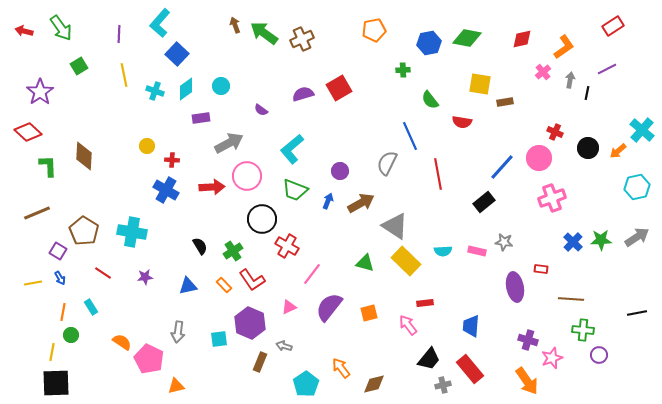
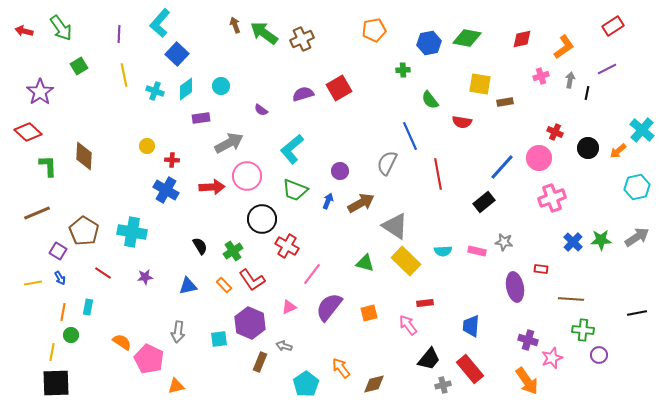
pink cross at (543, 72): moved 2 px left, 4 px down; rotated 21 degrees clockwise
cyan rectangle at (91, 307): moved 3 px left; rotated 42 degrees clockwise
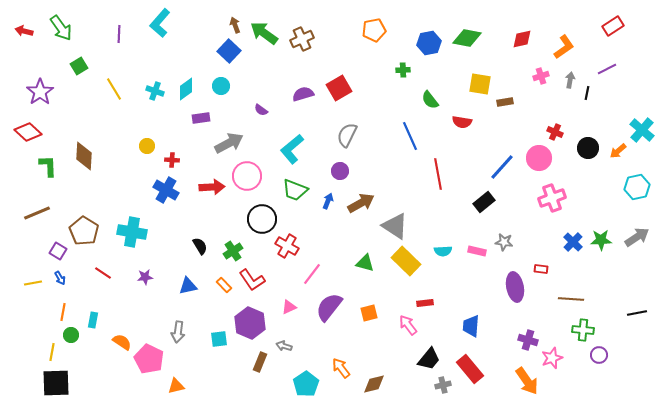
blue square at (177, 54): moved 52 px right, 3 px up
yellow line at (124, 75): moved 10 px left, 14 px down; rotated 20 degrees counterclockwise
gray semicircle at (387, 163): moved 40 px left, 28 px up
cyan rectangle at (88, 307): moved 5 px right, 13 px down
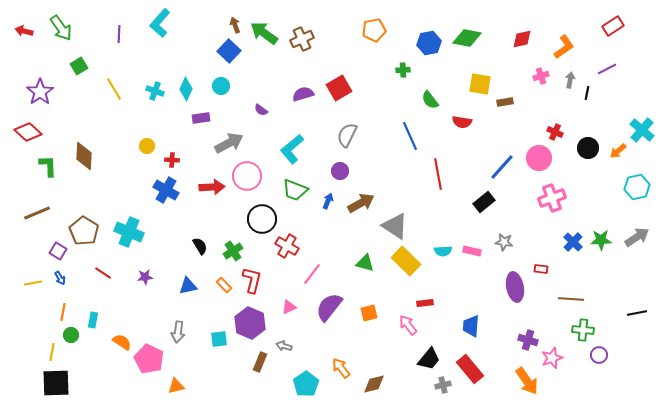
cyan diamond at (186, 89): rotated 30 degrees counterclockwise
cyan cross at (132, 232): moved 3 px left; rotated 12 degrees clockwise
pink rectangle at (477, 251): moved 5 px left
red L-shape at (252, 280): rotated 132 degrees counterclockwise
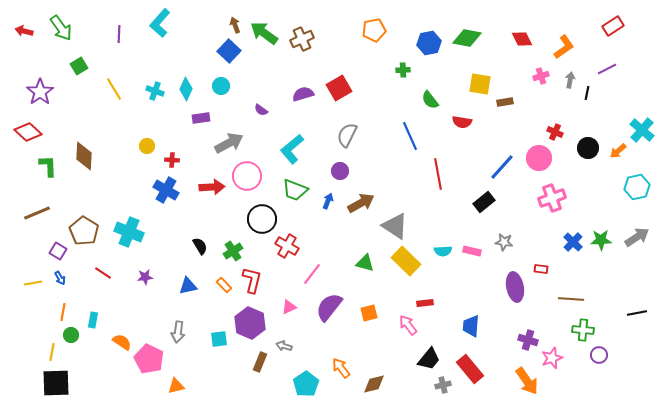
red diamond at (522, 39): rotated 75 degrees clockwise
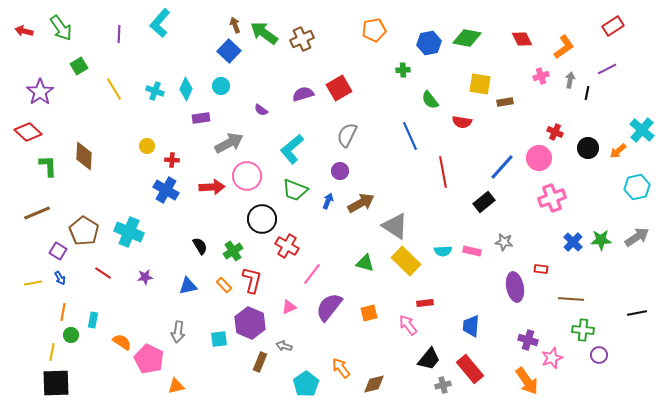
red line at (438, 174): moved 5 px right, 2 px up
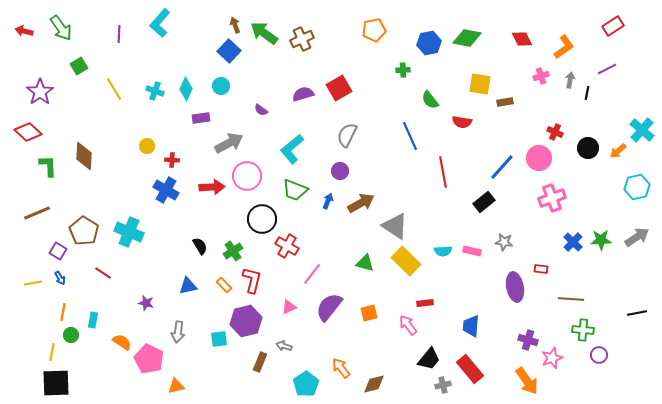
purple star at (145, 277): moved 1 px right, 26 px down; rotated 21 degrees clockwise
purple hexagon at (250, 323): moved 4 px left, 2 px up; rotated 24 degrees clockwise
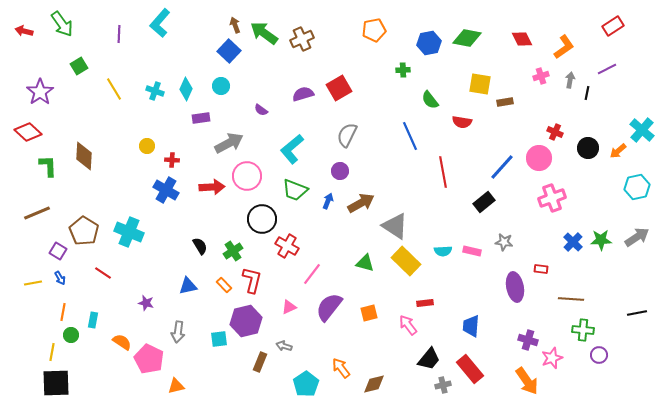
green arrow at (61, 28): moved 1 px right, 4 px up
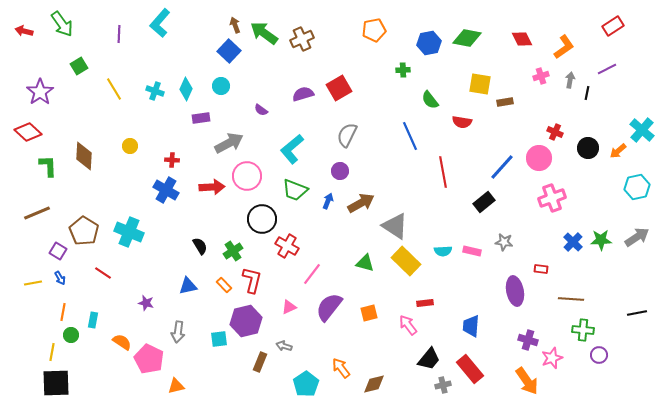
yellow circle at (147, 146): moved 17 px left
purple ellipse at (515, 287): moved 4 px down
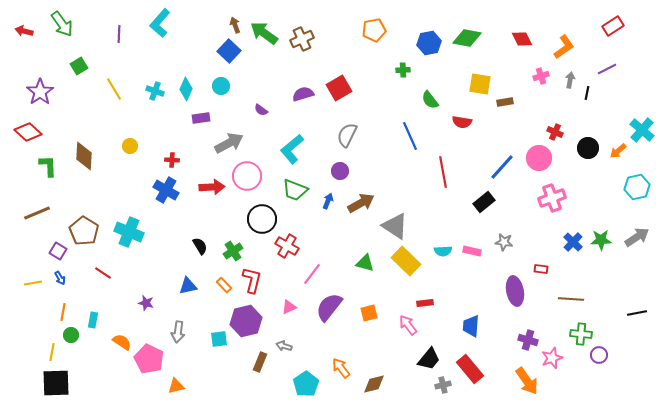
green cross at (583, 330): moved 2 px left, 4 px down
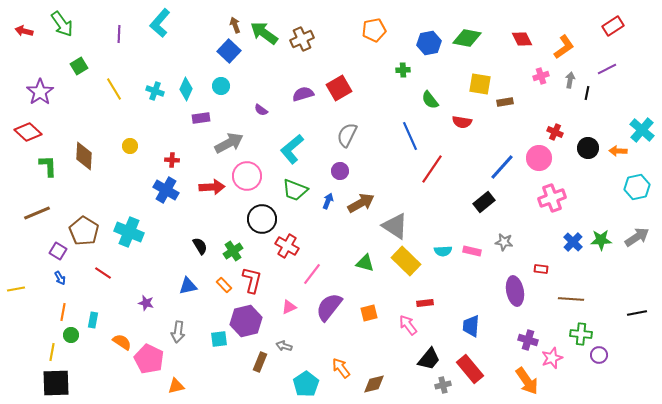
orange arrow at (618, 151): rotated 42 degrees clockwise
red line at (443, 172): moved 11 px left, 3 px up; rotated 44 degrees clockwise
yellow line at (33, 283): moved 17 px left, 6 px down
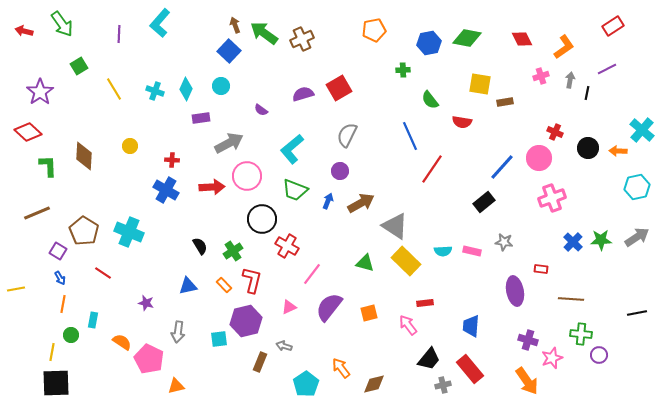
orange line at (63, 312): moved 8 px up
